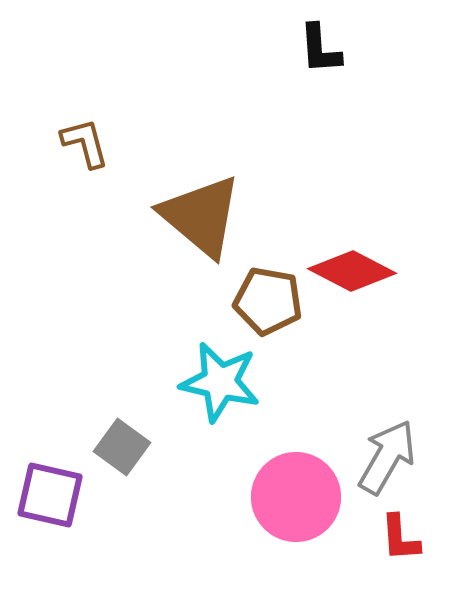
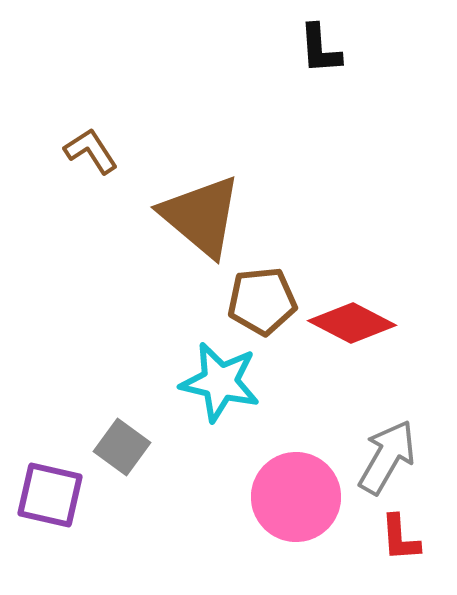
brown L-shape: moved 6 px right, 8 px down; rotated 18 degrees counterclockwise
red diamond: moved 52 px down
brown pentagon: moved 6 px left; rotated 16 degrees counterclockwise
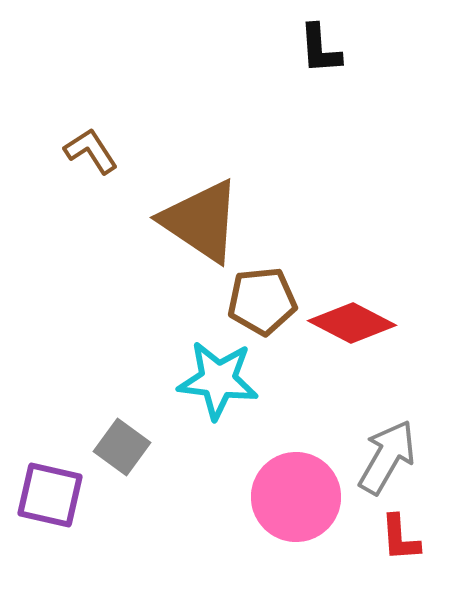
brown triangle: moved 5 px down; rotated 6 degrees counterclockwise
cyan star: moved 2 px left, 2 px up; rotated 6 degrees counterclockwise
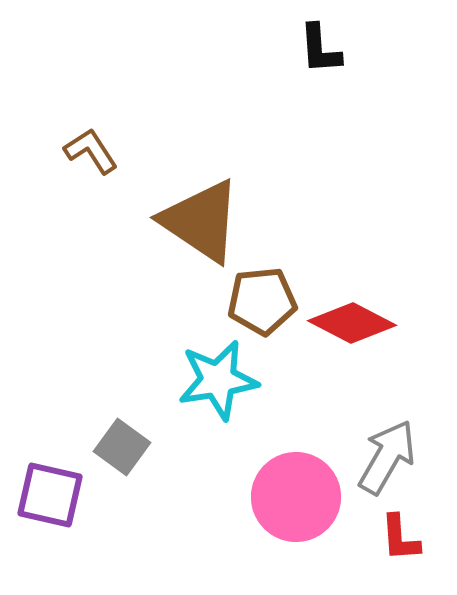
cyan star: rotated 16 degrees counterclockwise
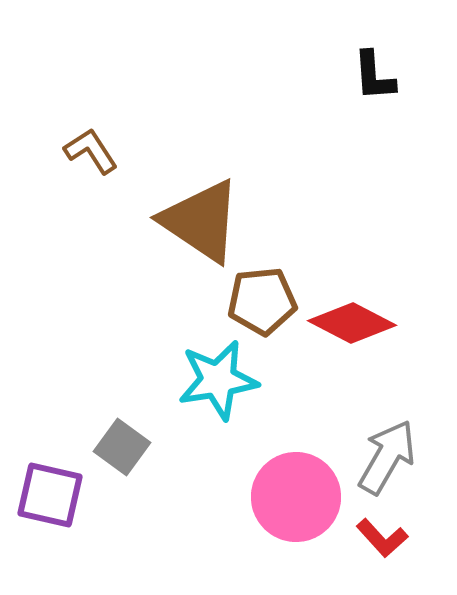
black L-shape: moved 54 px right, 27 px down
red L-shape: moved 18 px left; rotated 38 degrees counterclockwise
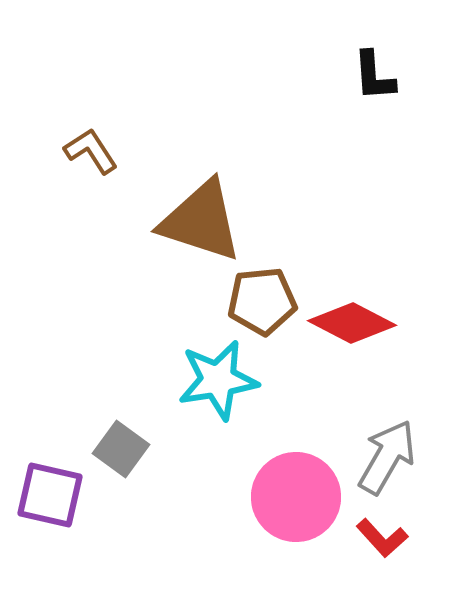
brown triangle: rotated 16 degrees counterclockwise
gray square: moved 1 px left, 2 px down
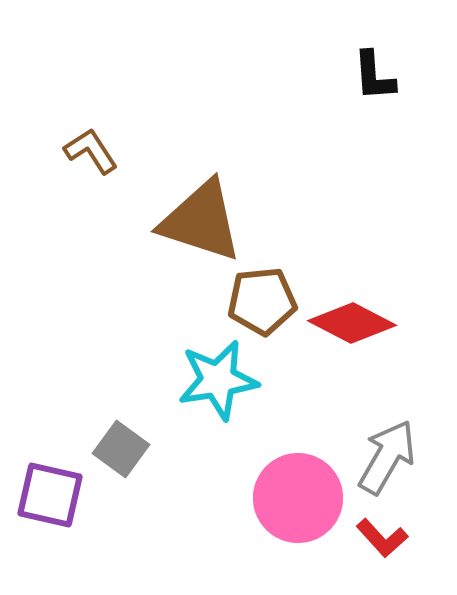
pink circle: moved 2 px right, 1 px down
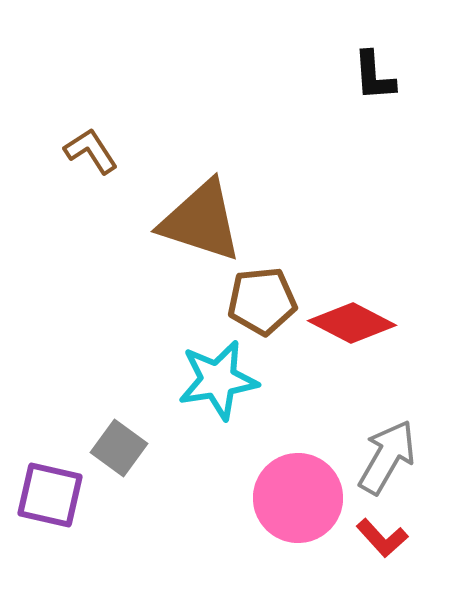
gray square: moved 2 px left, 1 px up
